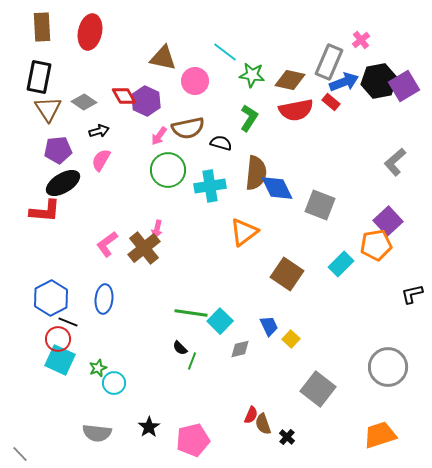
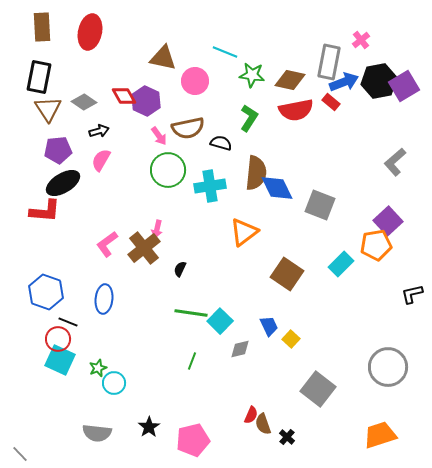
cyan line at (225, 52): rotated 15 degrees counterclockwise
gray rectangle at (329, 62): rotated 12 degrees counterclockwise
pink arrow at (159, 136): rotated 72 degrees counterclockwise
blue hexagon at (51, 298): moved 5 px left, 6 px up; rotated 12 degrees counterclockwise
black semicircle at (180, 348): moved 79 px up; rotated 70 degrees clockwise
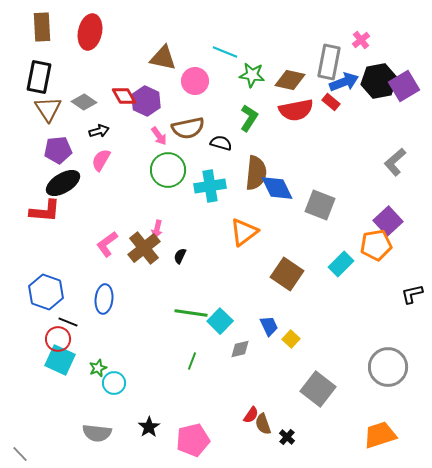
black semicircle at (180, 269): moved 13 px up
red semicircle at (251, 415): rotated 12 degrees clockwise
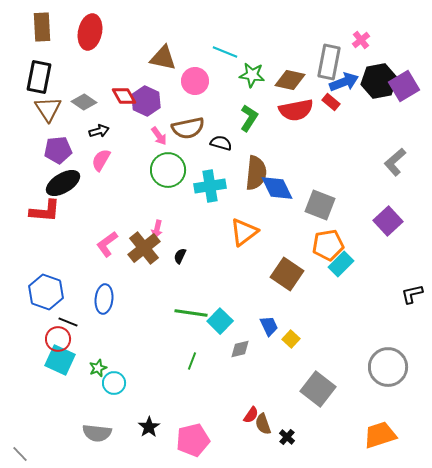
orange pentagon at (376, 245): moved 48 px left
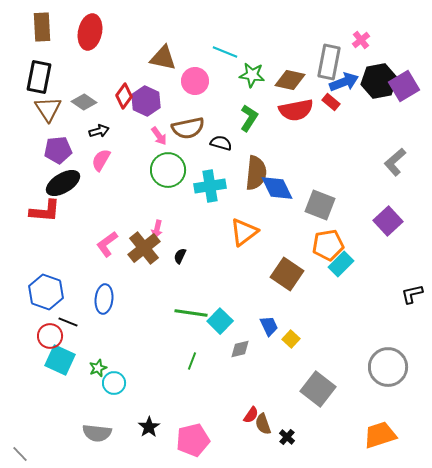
red diamond at (124, 96): rotated 65 degrees clockwise
red circle at (58, 339): moved 8 px left, 3 px up
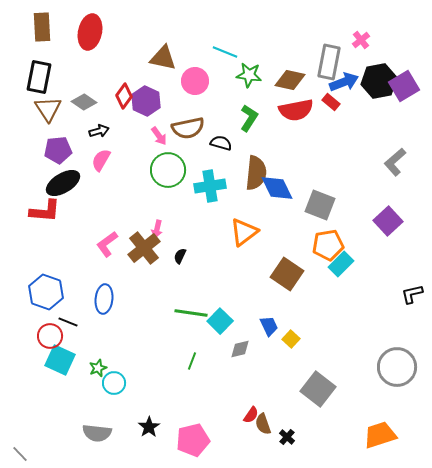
green star at (252, 75): moved 3 px left
gray circle at (388, 367): moved 9 px right
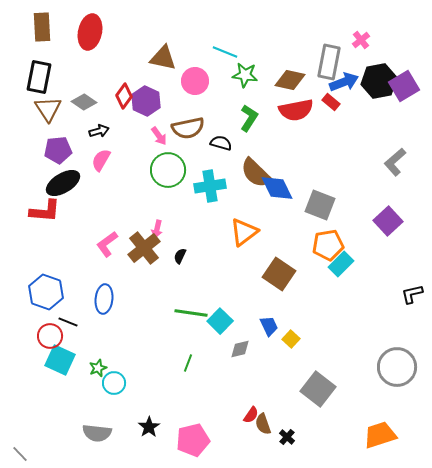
green star at (249, 75): moved 4 px left
brown semicircle at (256, 173): rotated 128 degrees clockwise
brown square at (287, 274): moved 8 px left
green line at (192, 361): moved 4 px left, 2 px down
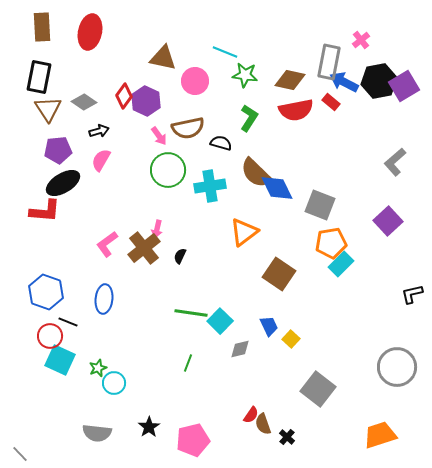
blue arrow at (344, 82): rotated 132 degrees counterclockwise
orange pentagon at (328, 245): moved 3 px right, 2 px up
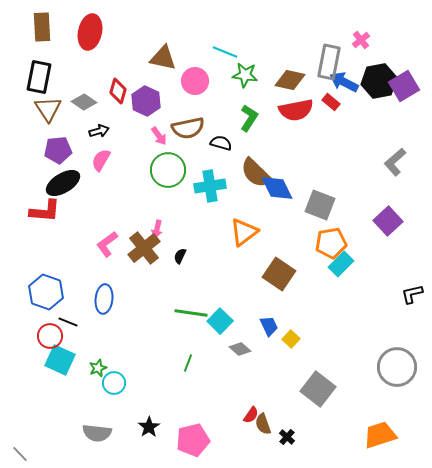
red diamond at (124, 96): moved 6 px left, 5 px up; rotated 20 degrees counterclockwise
gray diamond at (240, 349): rotated 55 degrees clockwise
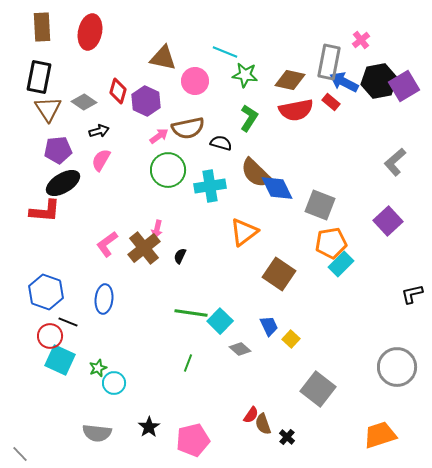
pink arrow at (159, 136): rotated 90 degrees counterclockwise
